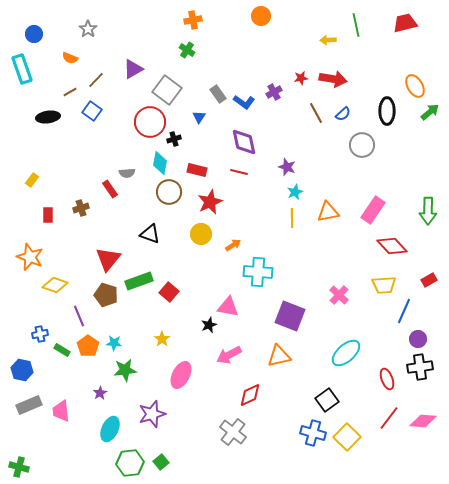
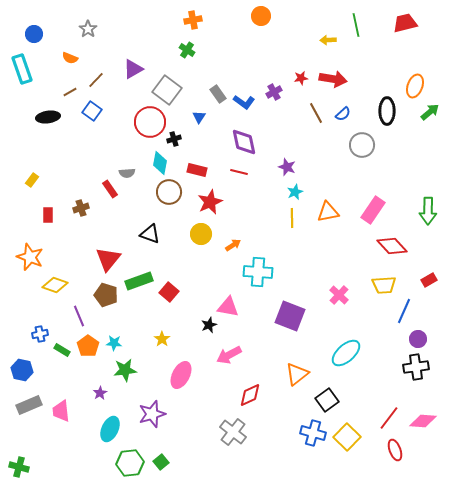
orange ellipse at (415, 86): rotated 50 degrees clockwise
orange triangle at (279, 356): moved 18 px right, 18 px down; rotated 25 degrees counterclockwise
black cross at (420, 367): moved 4 px left
red ellipse at (387, 379): moved 8 px right, 71 px down
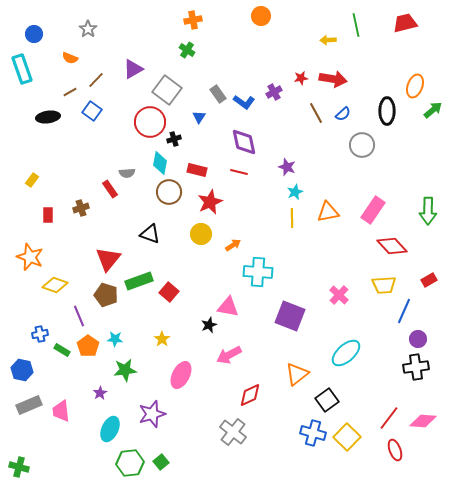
green arrow at (430, 112): moved 3 px right, 2 px up
cyan star at (114, 343): moved 1 px right, 4 px up
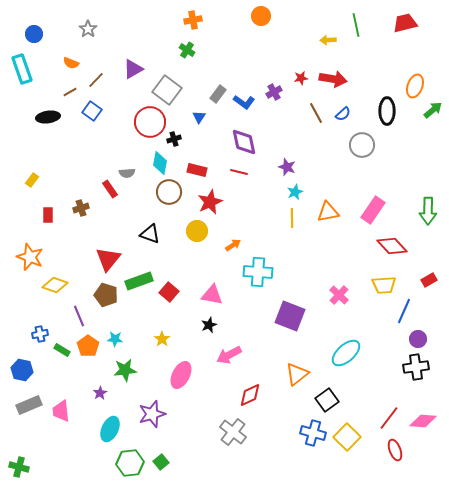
orange semicircle at (70, 58): moved 1 px right, 5 px down
gray rectangle at (218, 94): rotated 72 degrees clockwise
yellow circle at (201, 234): moved 4 px left, 3 px up
pink triangle at (228, 307): moved 16 px left, 12 px up
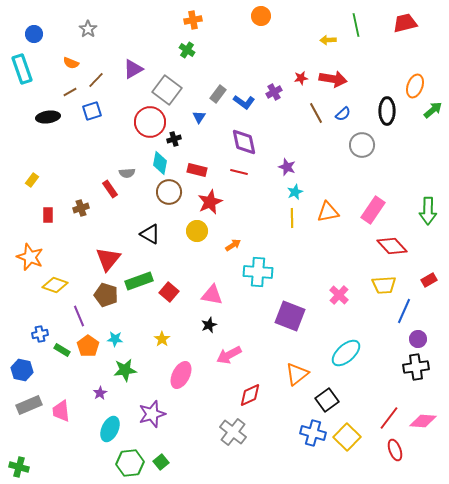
blue square at (92, 111): rotated 36 degrees clockwise
black triangle at (150, 234): rotated 10 degrees clockwise
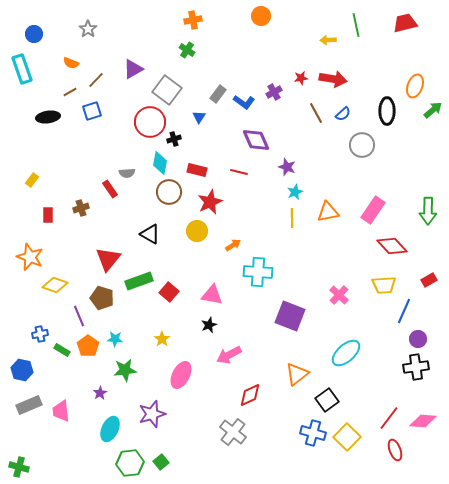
purple diamond at (244, 142): moved 12 px right, 2 px up; rotated 12 degrees counterclockwise
brown pentagon at (106, 295): moved 4 px left, 3 px down
